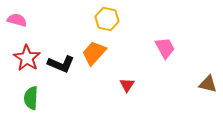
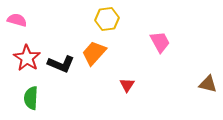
yellow hexagon: rotated 20 degrees counterclockwise
pink trapezoid: moved 5 px left, 6 px up
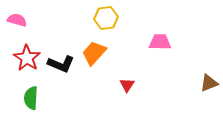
yellow hexagon: moved 1 px left, 1 px up
pink trapezoid: rotated 60 degrees counterclockwise
brown triangle: moved 1 px right, 1 px up; rotated 36 degrees counterclockwise
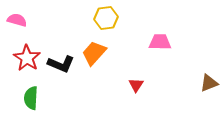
red triangle: moved 9 px right
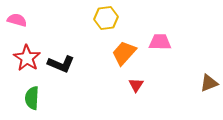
orange trapezoid: moved 30 px right
green semicircle: moved 1 px right
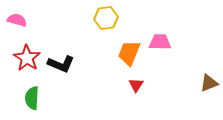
orange trapezoid: moved 5 px right; rotated 20 degrees counterclockwise
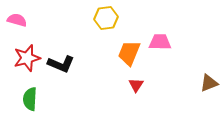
red star: rotated 24 degrees clockwise
green semicircle: moved 2 px left, 1 px down
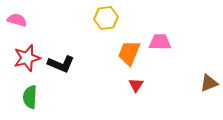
green semicircle: moved 2 px up
